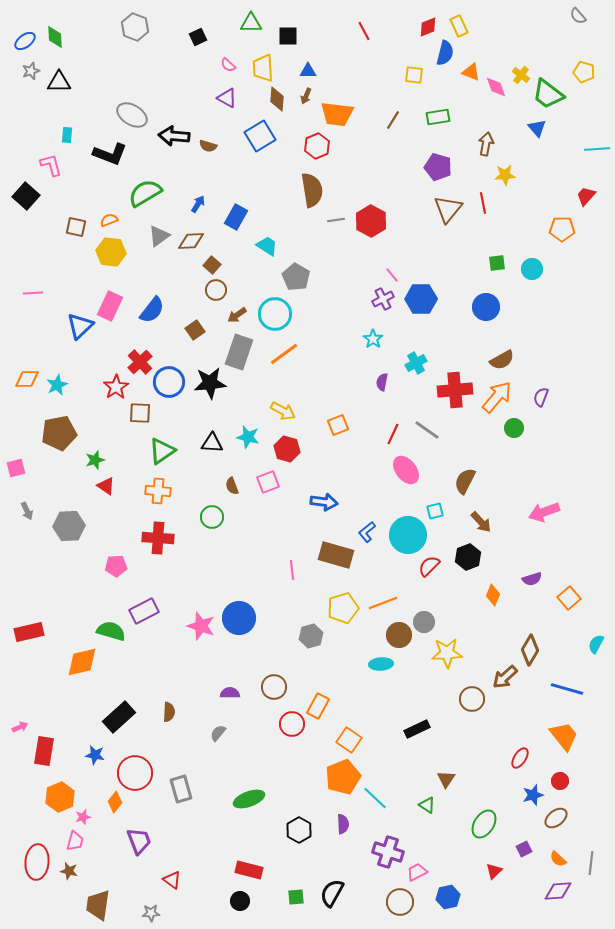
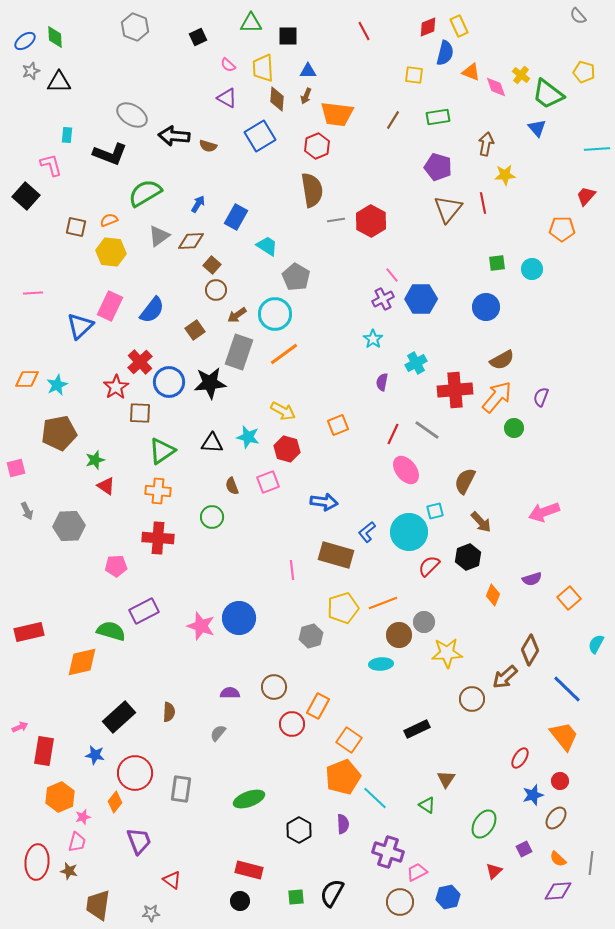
cyan circle at (408, 535): moved 1 px right, 3 px up
blue line at (567, 689): rotated 28 degrees clockwise
gray rectangle at (181, 789): rotated 24 degrees clockwise
brown ellipse at (556, 818): rotated 15 degrees counterclockwise
pink trapezoid at (75, 841): moved 2 px right, 1 px down
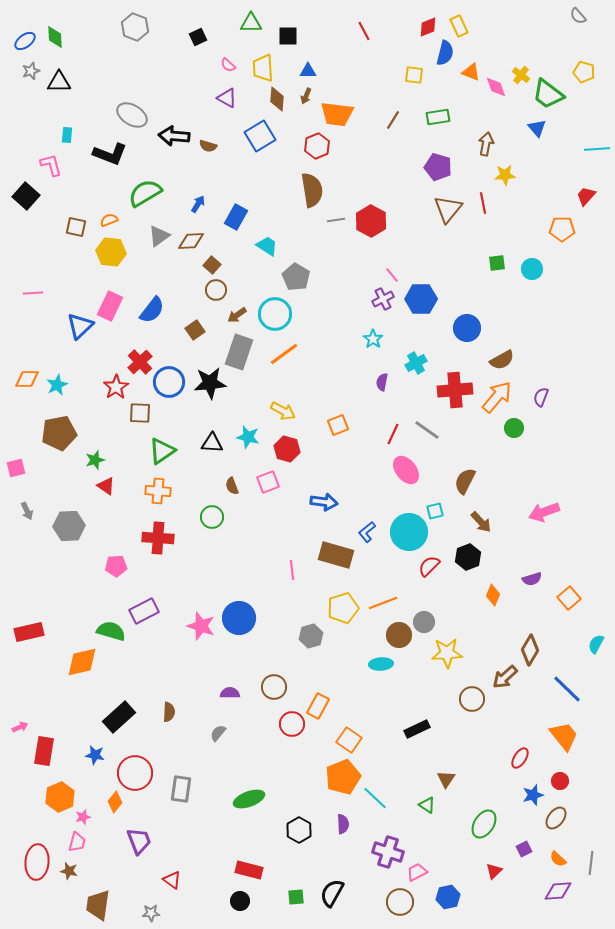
blue circle at (486, 307): moved 19 px left, 21 px down
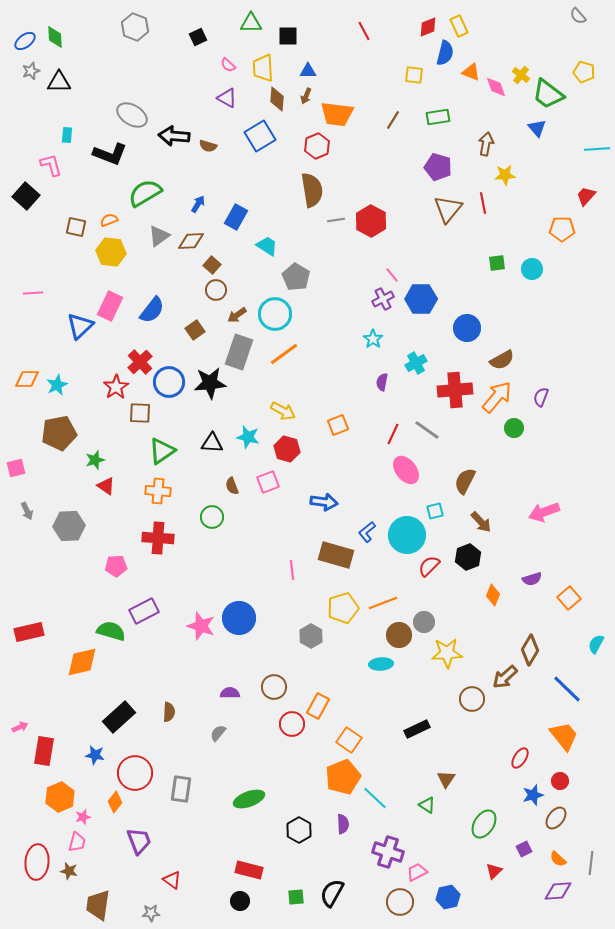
cyan circle at (409, 532): moved 2 px left, 3 px down
gray hexagon at (311, 636): rotated 15 degrees counterclockwise
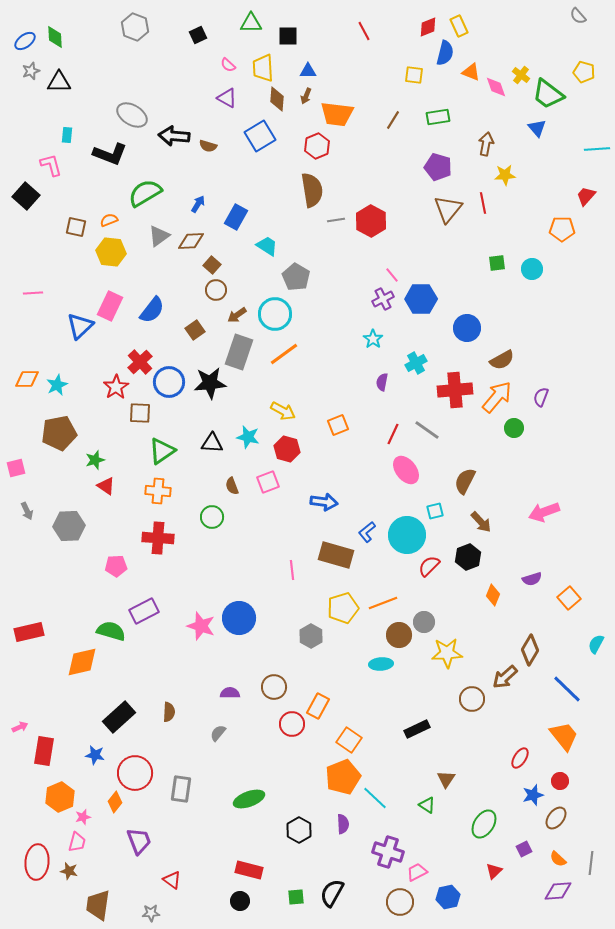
black square at (198, 37): moved 2 px up
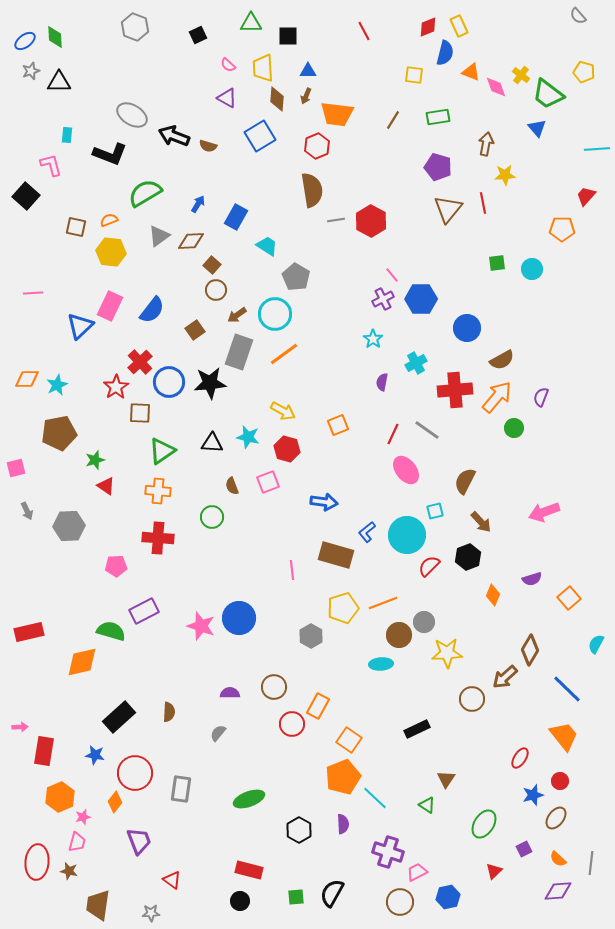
black arrow at (174, 136): rotated 16 degrees clockwise
pink arrow at (20, 727): rotated 21 degrees clockwise
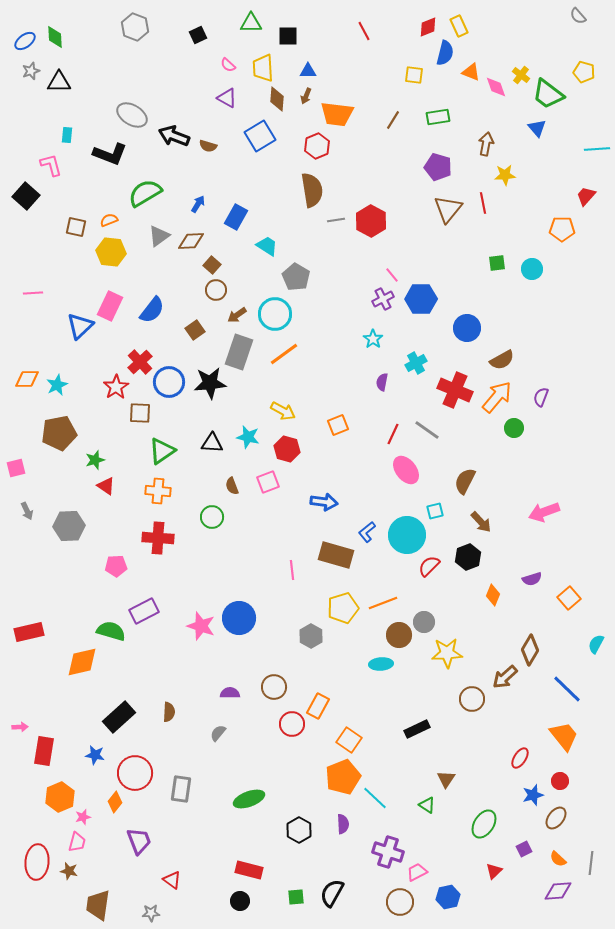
red cross at (455, 390): rotated 28 degrees clockwise
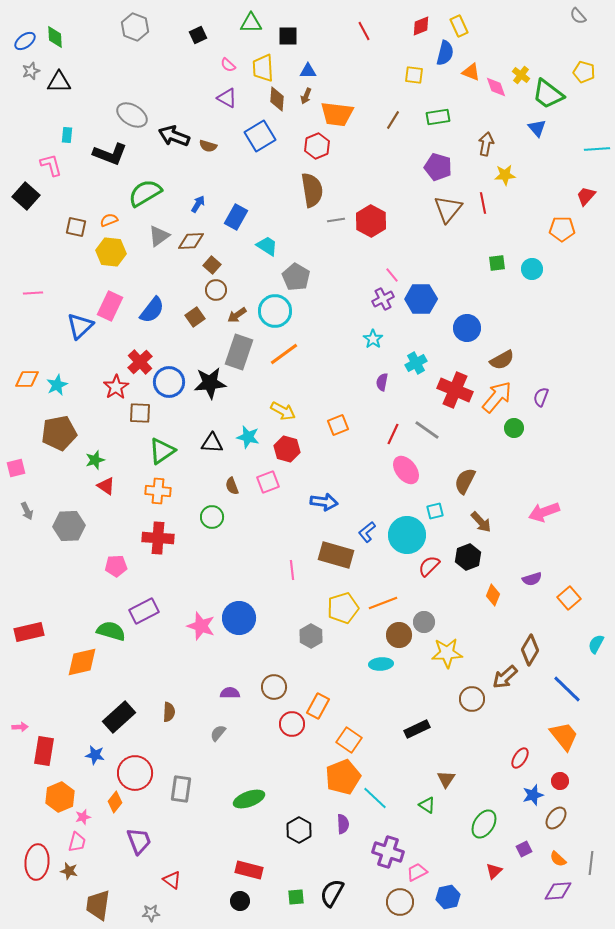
red diamond at (428, 27): moved 7 px left, 1 px up
cyan circle at (275, 314): moved 3 px up
brown square at (195, 330): moved 13 px up
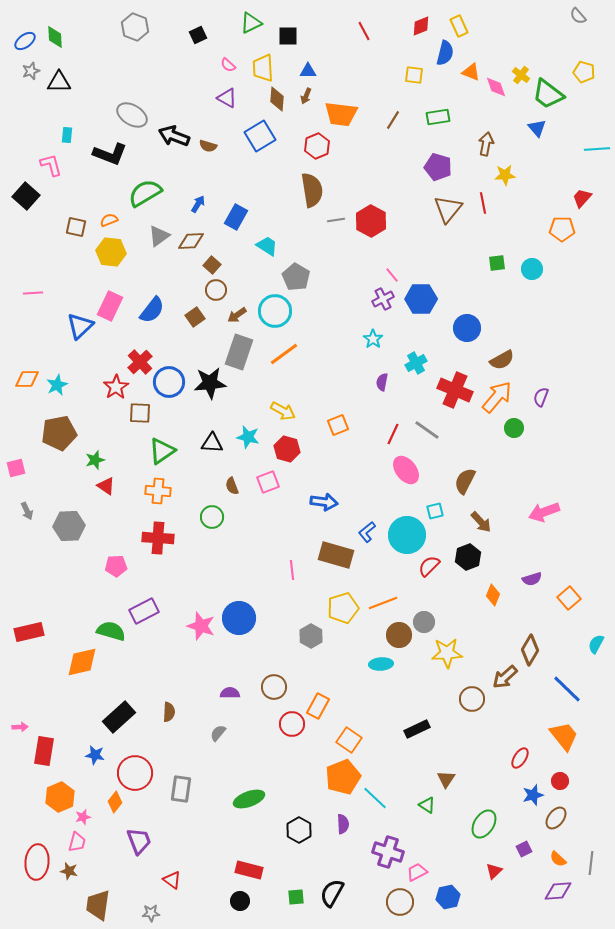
green triangle at (251, 23): rotated 25 degrees counterclockwise
orange trapezoid at (337, 114): moved 4 px right
red trapezoid at (586, 196): moved 4 px left, 2 px down
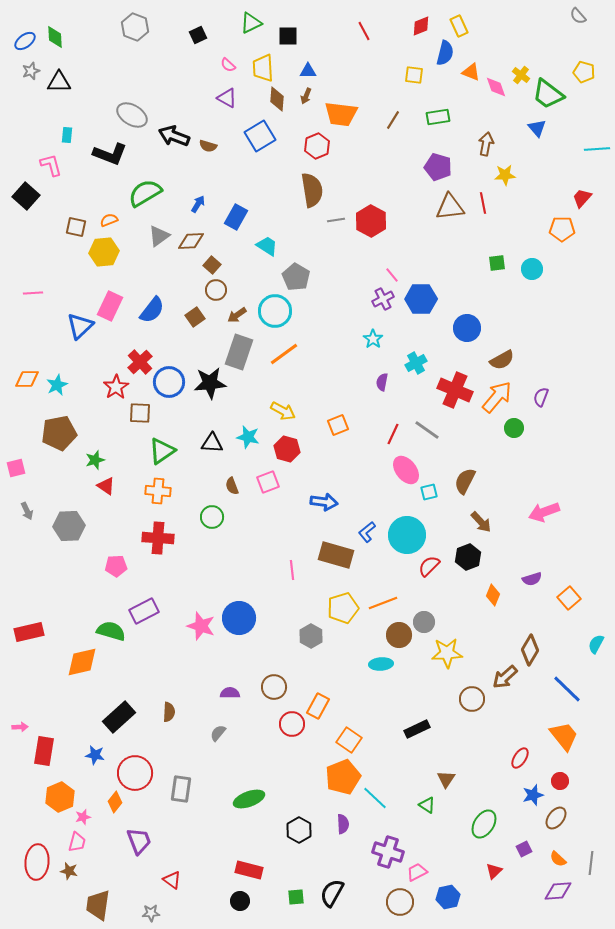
brown triangle at (448, 209): moved 2 px right, 2 px up; rotated 44 degrees clockwise
yellow hexagon at (111, 252): moved 7 px left; rotated 12 degrees counterclockwise
cyan square at (435, 511): moved 6 px left, 19 px up
